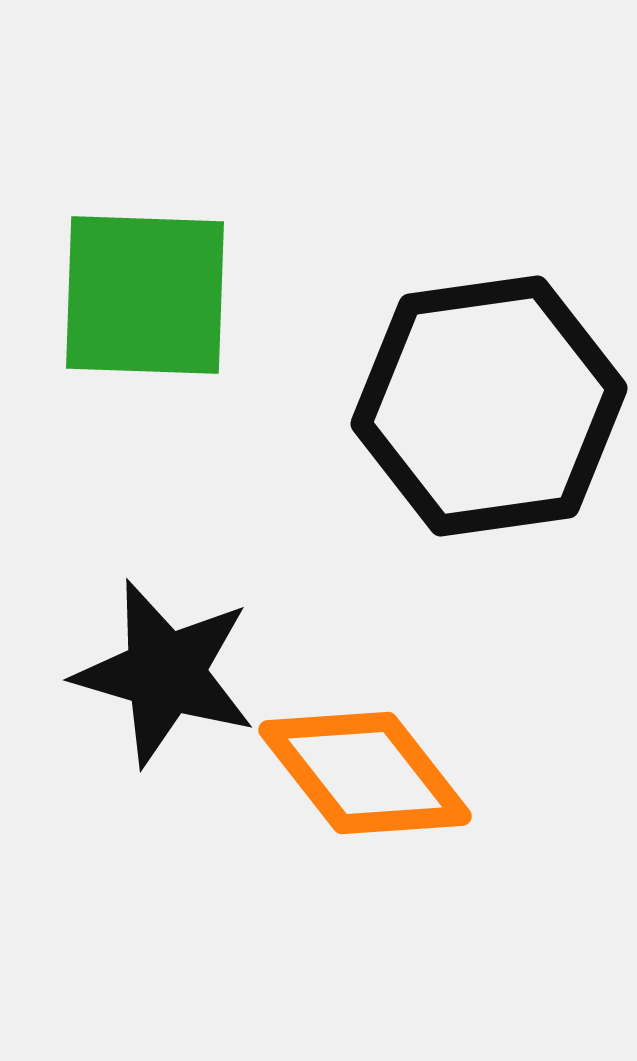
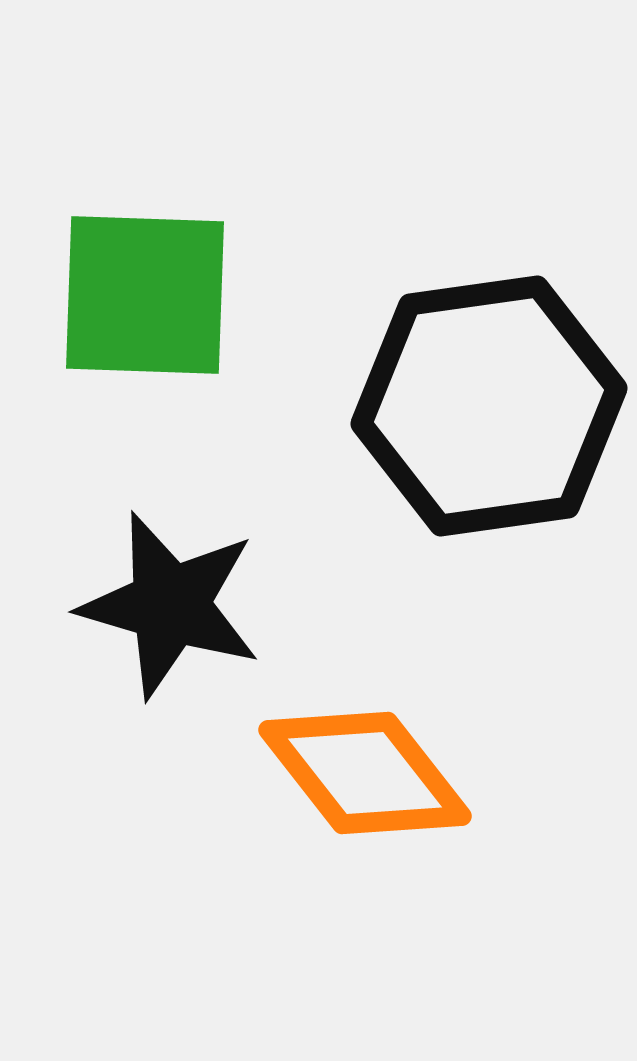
black star: moved 5 px right, 68 px up
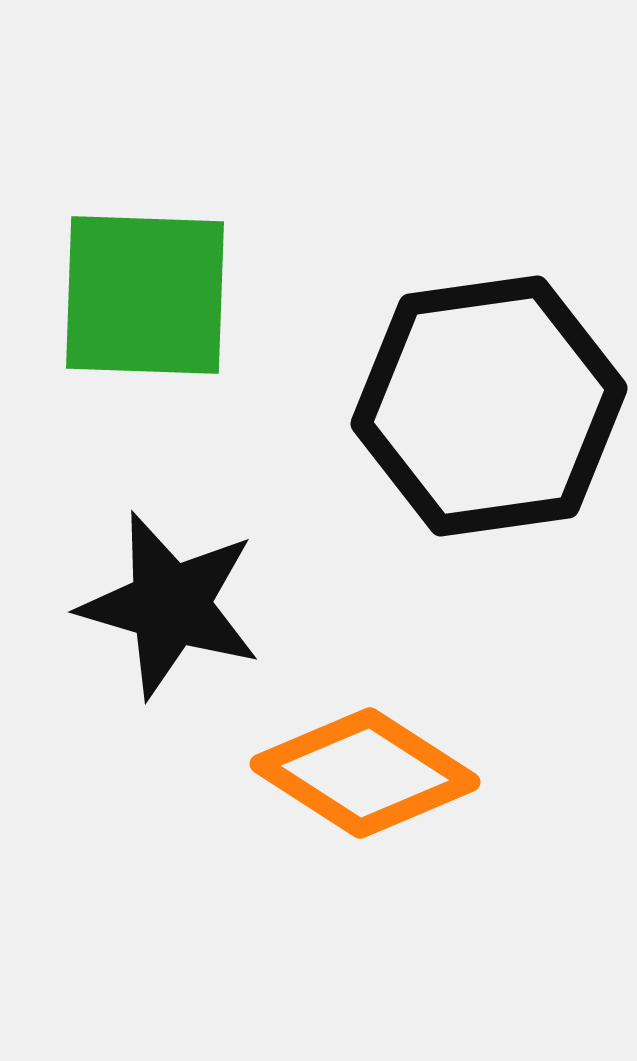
orange diamond: rotated 19 degrees counterclockwise
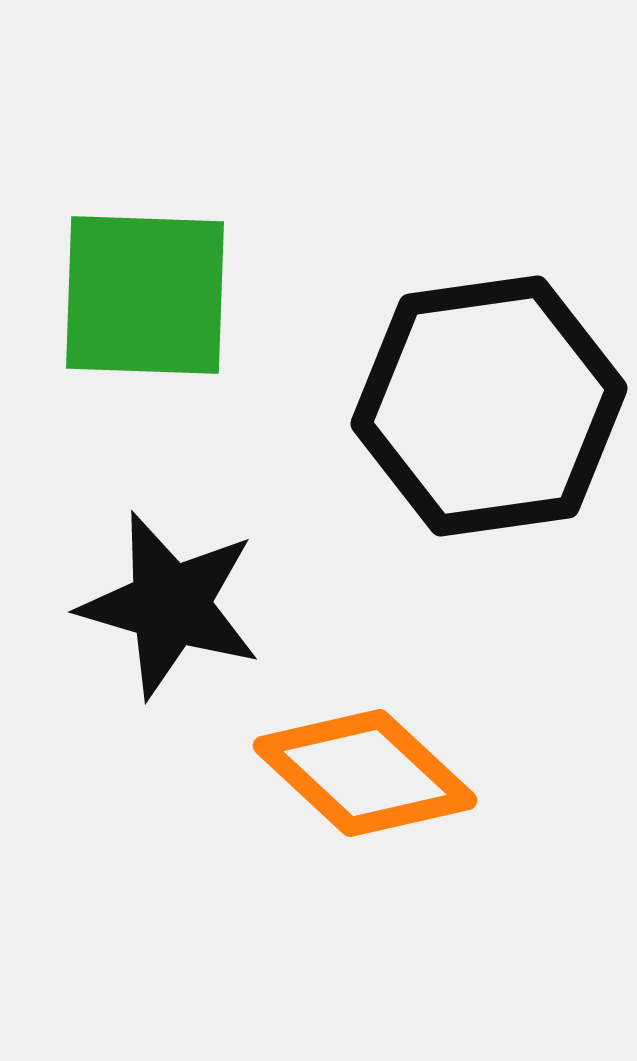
orange diamond: rotated 10 degrees clockwise
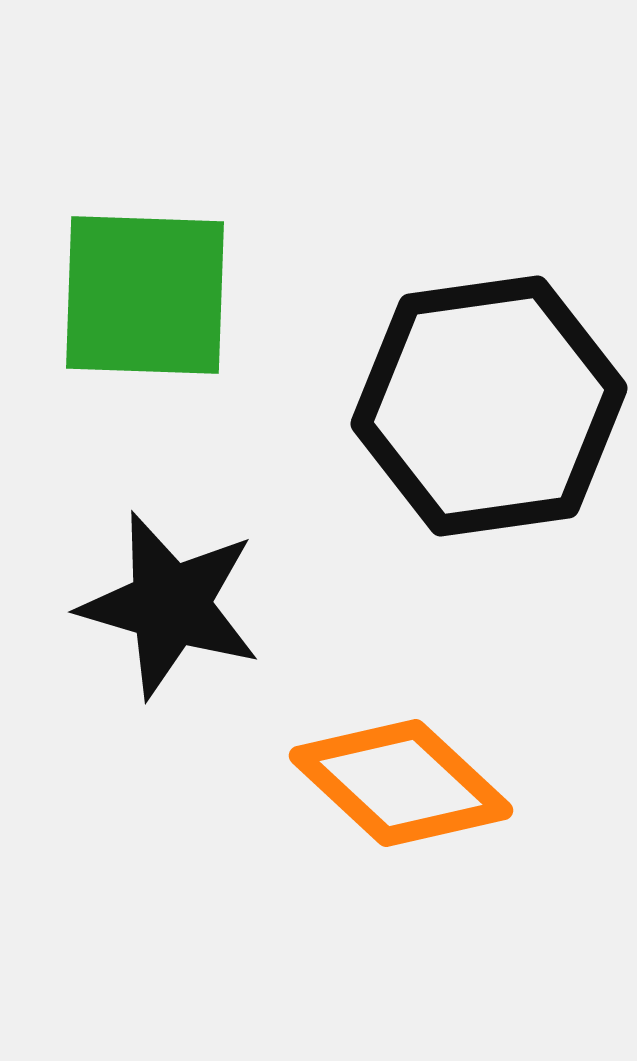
orange diamond: moved 36 px right, 10 px down
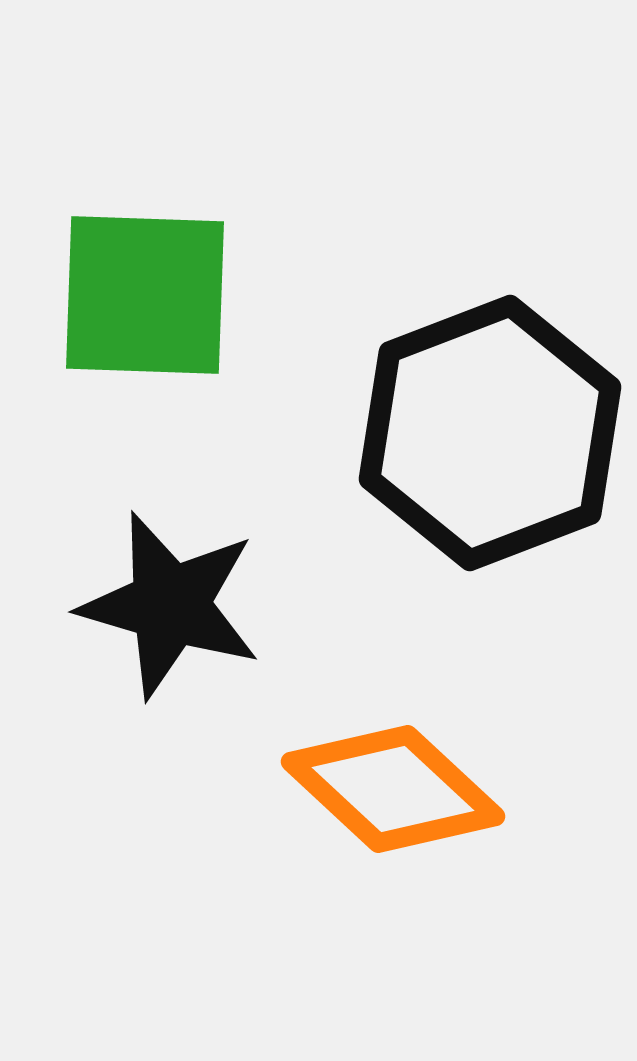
black hexagon: moved 1 px right, 27 px down; rotated 13 degrees counterclockwise
orange diamond: moved 8 px left, 6 px down
